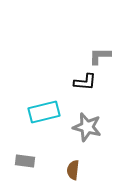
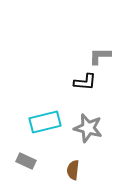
cyan rectangle: moved 1 px right, 10 px down
gray star: moved 1 px right, 1 px down
gray rectangle: moved 1 px right; rotated 18 degrees clockwise
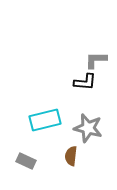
gray L-shape: moved 4 px left, 4 px down
cyan rectangle: moved 2 px up
brown semicircle: moved 2 px left, 14 px up
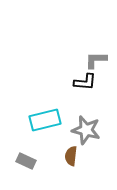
gray star: moved 2 px left, 2 px down
